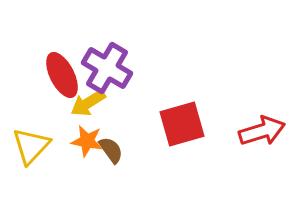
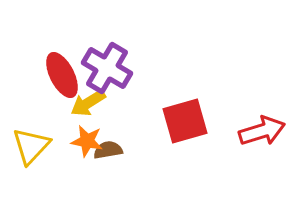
red square: moved 3 px right, 3 px up
brown semicircle: moved 3 px left; rotated 64 degrees counterclockwise
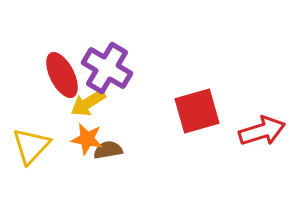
red square: moved 12 px right, 10 px up
orange star: moved 2 px up
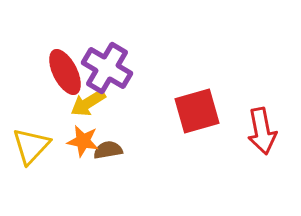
red ellipse: moved 3 px right, 3 px up
red arrow: rotated 96 degrees clockwise
orange star: moved 4 px left, 2 px down
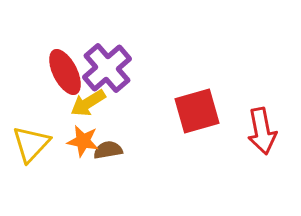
purple cross: rotated 18 degrees clockwise
yellow triangle: moved 2 px up
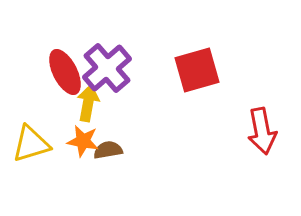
yellow arrow: rotated 132 degrees clockwise
red square: moved 41 px up
yellow triangle: rotated 30 degrees clockwise
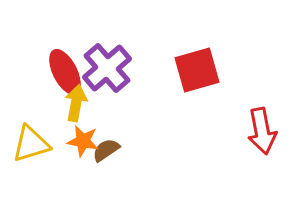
yellow arrow: moved 12 px left
brown semicircle: moved 2 px left; rotated 24 degrees counterclockwise
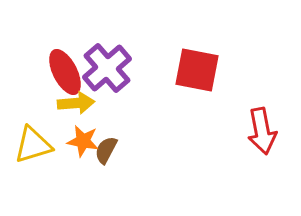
red square: rotated 27 degrees clockwise
yellow arrow: rotated 75 degrees clockwise
yellow triangle: moved 2 px right, 1 px down
brown semicircle: rotated 28 degrees counterclockwise
